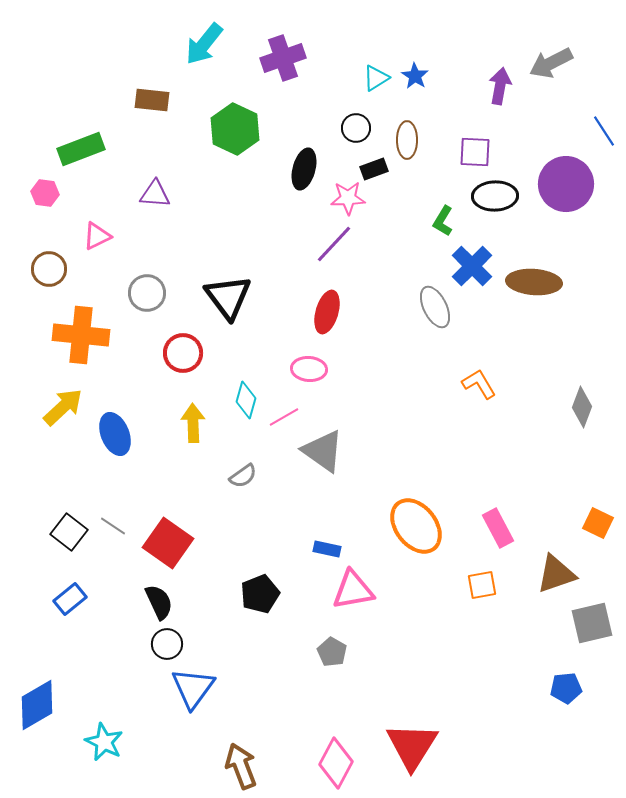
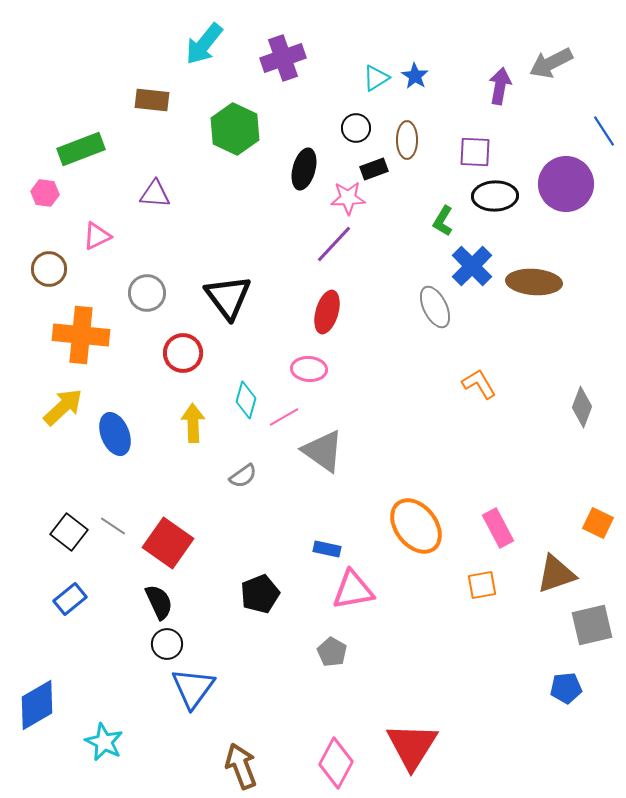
gray square at (592, 623): moved 2 px down
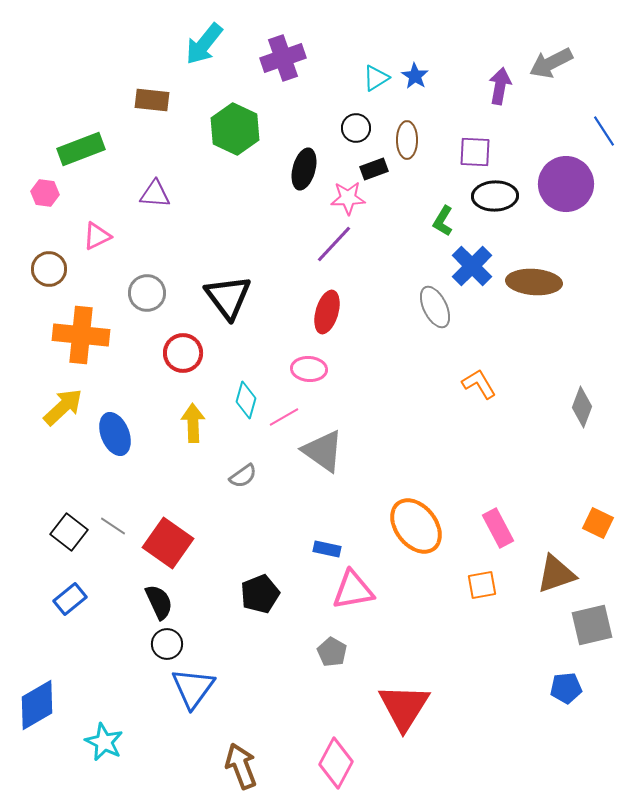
red triangle at (412, 746): moved 8 px left, 39 px up
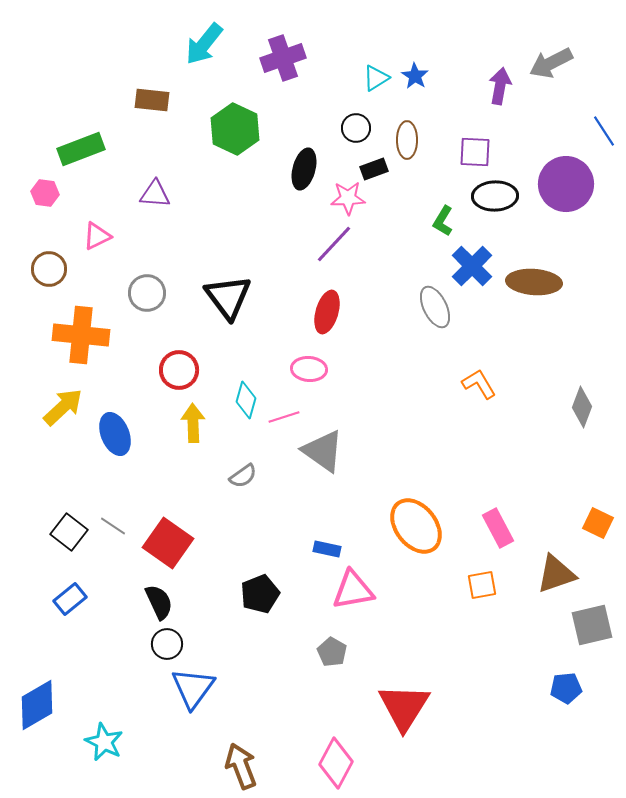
red circle at (183, 353): moved 4 px left, 17 px down
pink line at (284, 417): rotated 12 degrees clockwise
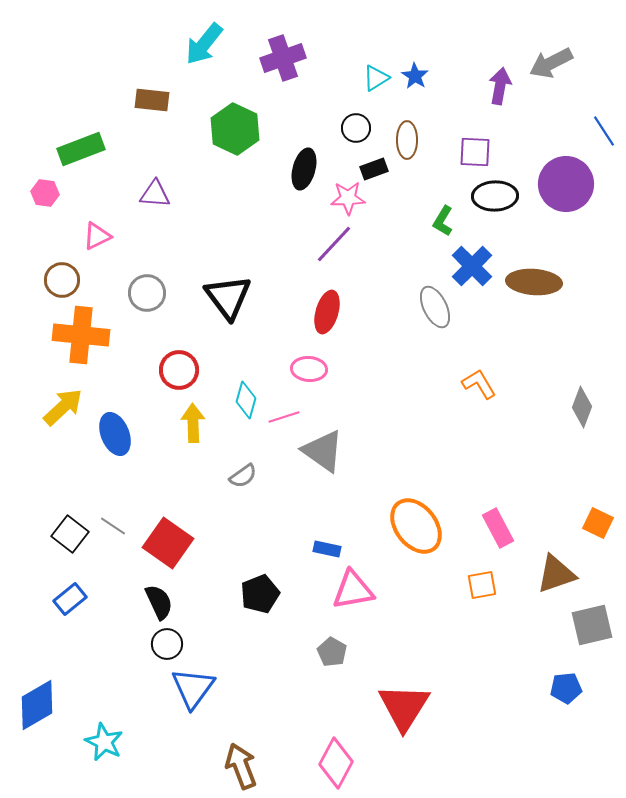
brown circle at (49, 269): moved 13 px right, 11 px down
black square at (69, 532): moved 1 px right, 2 px down
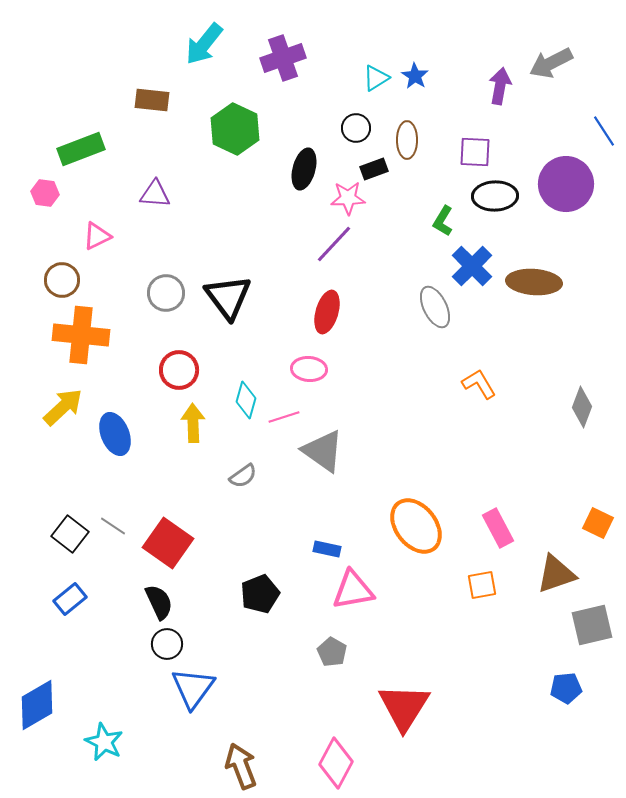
gray circle at (147, 293): moved 19 px right
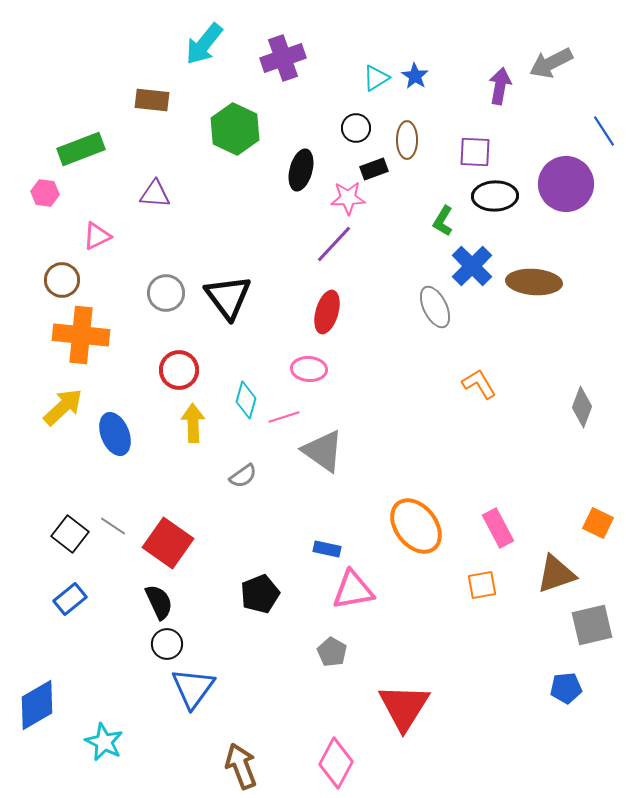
black ellipse at (304, 169): moved 3 px left, 1 px down
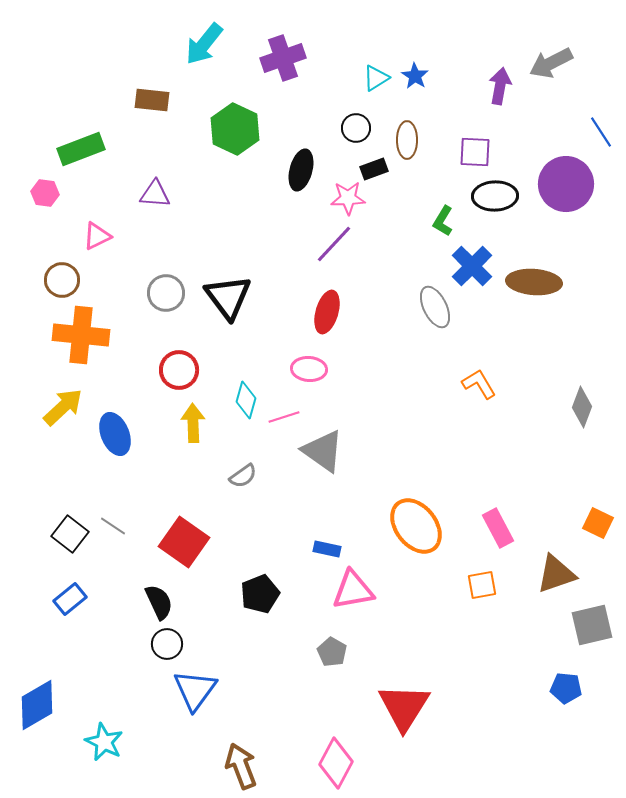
blue line at (604, 131): moved 3 px left, 1 px down
red square at (168, 543): moved 16 px right, 1 px up
blue triangle at (193, 688): moved 2 px right, 2 px down
blue pentagon at (566, 688): rotated 12 degrees clockwise
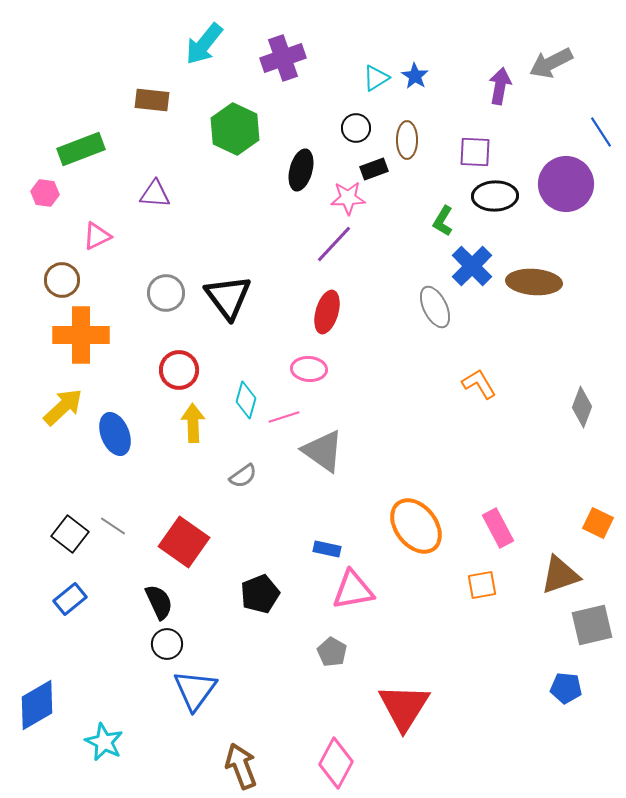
orange cross at (81, 335): rotated 6 degrees counterclockwise
brown triangle at (556, 574): moved 4 px right, 1 px down
